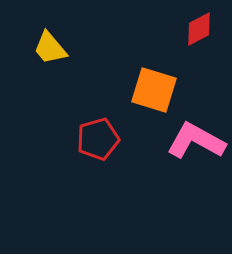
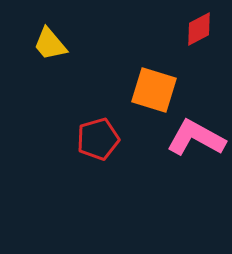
yellow trapezoid: moved 4 px up
pink L-shape: moved 3 px up
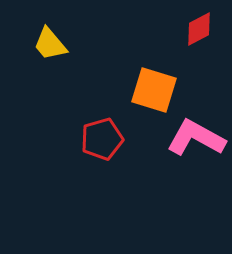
red pentagon: moved 4 px right
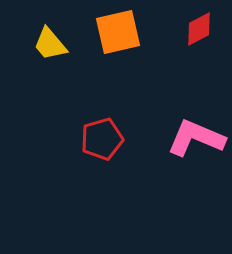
orange square: moved 36 px left, 58 px up; rotated 30 degrees counterclockwise
pink L-shape: rotated 6 degrees counterclockwise
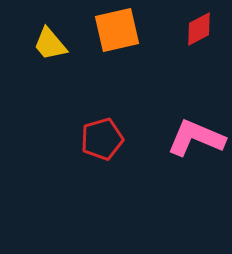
orange square: moved 1 px left, 2 px up
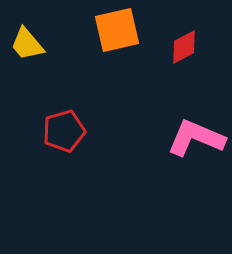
red diamond: moved 15 px left, 18 px down
yellow trapezoid: moved 23 px left
red pentagon: moved 38 px left, 8 px up
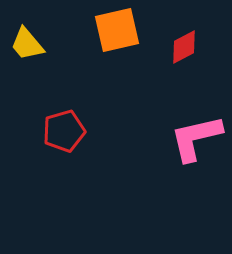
pink L-shape: rotated 36 degrees counterclockwise
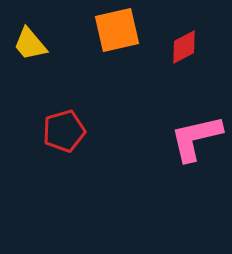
yellow trapezoid: moved 3 px right
